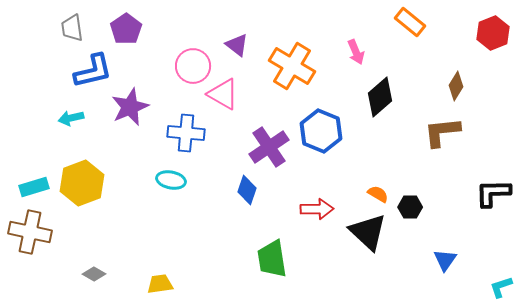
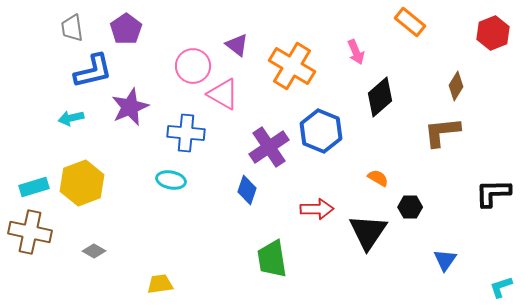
orange semicircle: moved 16 px up
black triangle: rotated 21 degrees clockwise
gray diamond: moved 23 px up
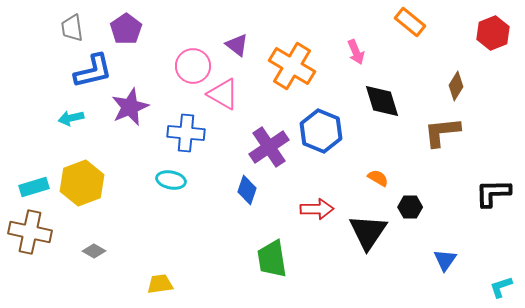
black diamond: moved 2 px right, 4 px down; rotated 66 degrees counterclockwise
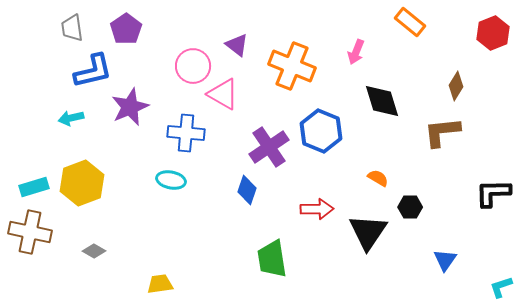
pink arrow: rotated 45 degrees clockwise
orange cross: rotated 9 degrees counterclockwise
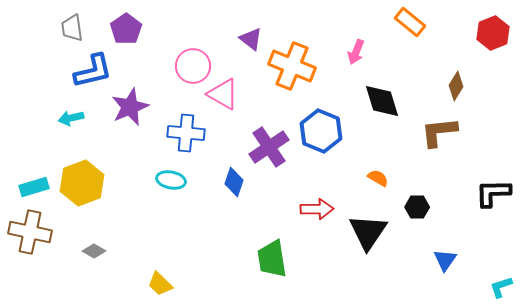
purple triangle: moved 14 px right, 6 px up
brown L-shape: moved 3 px left
blue diamond: moved 13 px left, 8 px up
black hexagon: moved 7 px right
yellow trapezoid: rotated 128 degrees counterclockwise
